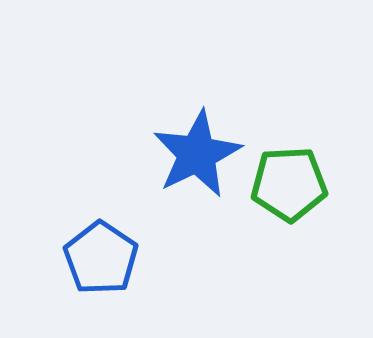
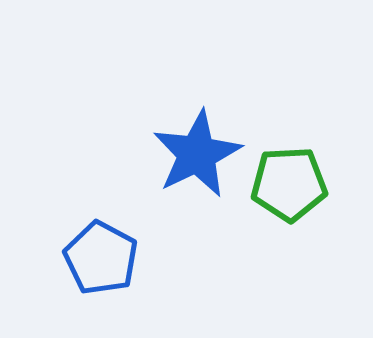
blue pentagon: rotated 6 degrees counterclockwise
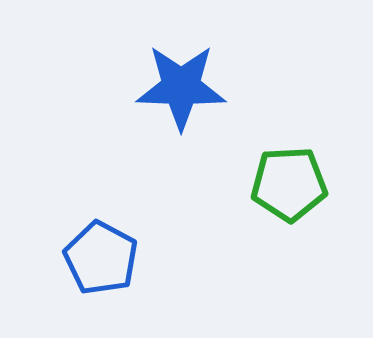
blue star: moved 16 px left, 67 px up; rotated 28 degrees clockwise
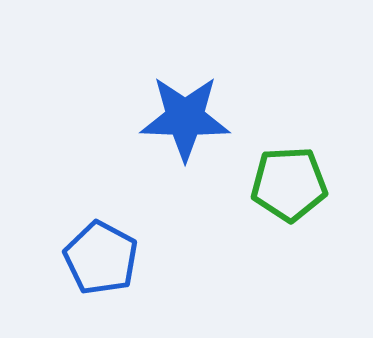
blue star: moved 4 px right, 31 px down
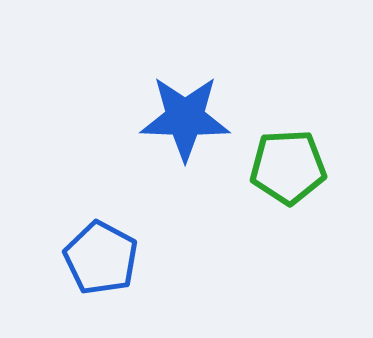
green pentagon: moved 1 px left, 17 px up
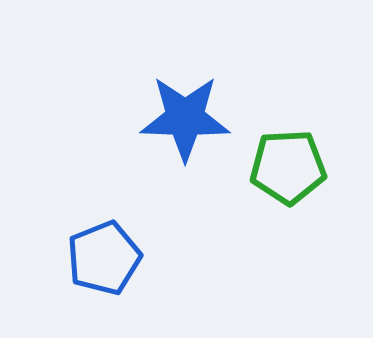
blue pentagon: moved 3 px right; rotated 22 degrees clockwise
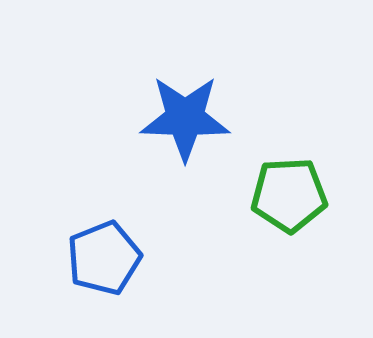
green pentagon: moved 1 px right, 28 px down
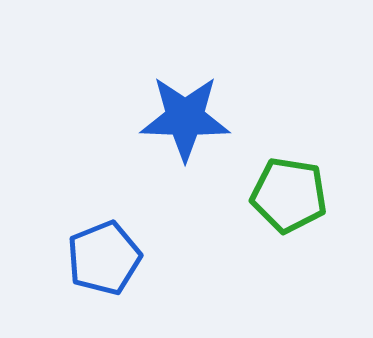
green pentagon: rotated 12 degrees clockwise
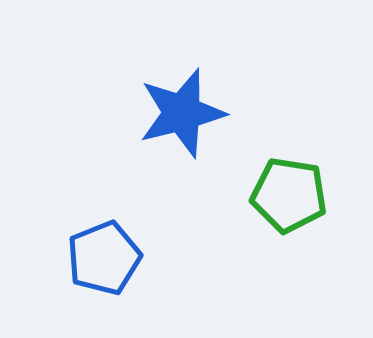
blue star: moved 3 px left, 5 px up; rotated 16 degrees counterclockwise
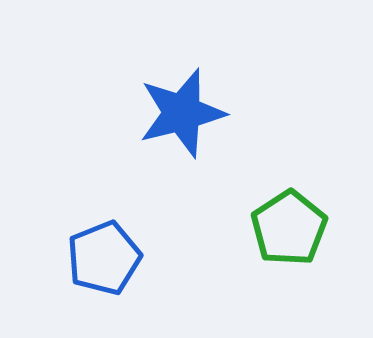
green pentagon: moved 33 px down; rotated 30 degrees clockwise
